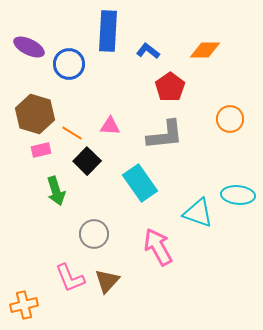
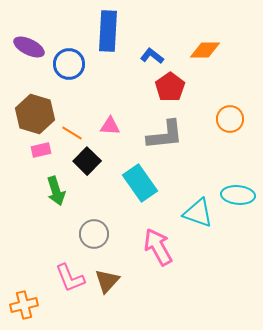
blue L-shape: moved 4 px right, 5 px down
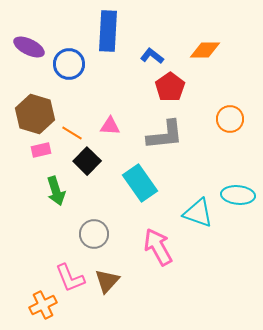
orange cross: moved 19 px right; rotated 12 degrees counterclockwise
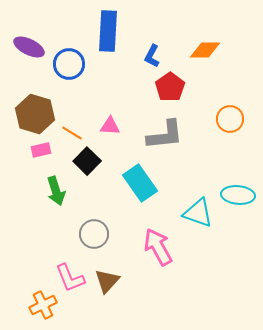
blue L-shape: rotated 100 degrees counterclockwise
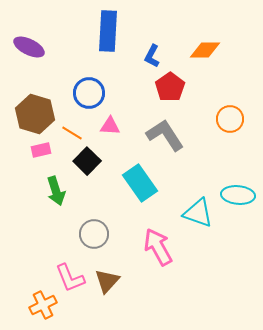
blue circle: moved 20 px right, 29 px down
gray L-shape: rotated 117 degrees counterclockwise
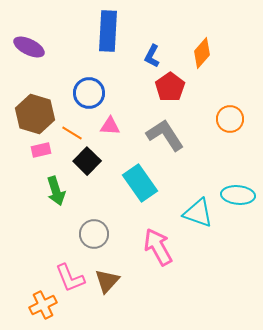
orange diamond: moved 3 px left, 3 px down; rotated 48 degrees counterclockwise
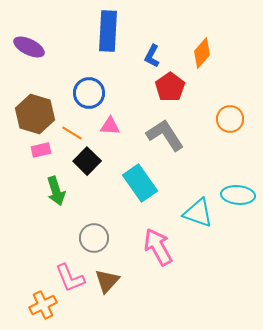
gray circle: moved 4 px down
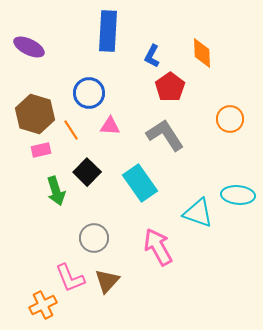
orange diamond: rotated 44 degrees counterclockwise
orange line: moved 1 px left, 3 px up; rotated 25 degrees clockwise
black square: moved 11 px down
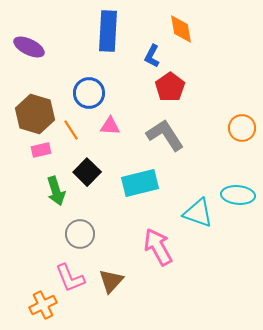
orange diamond: moved 21 px left, 24 px up; rotated 8 degrees counterclockwise
orange circle: moved 12 px right, 9 px down
cyan rectangle: rotated 69 degrees counterclockwise
gray circle: moved 14 px left, 4 px up
brown triangle: moved 4 px right
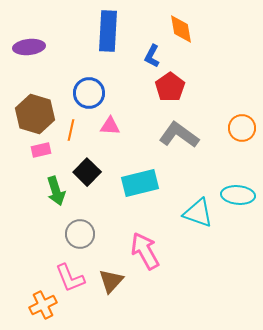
purple ellipse: rotated 32 degrees counterclockwise
orange line: rotated 45 degrees clockwise
gray L-shape: moved 14 px right; rotated 21 degrees counterclockwise
pink arrow: moved 13 px left, 4 px down
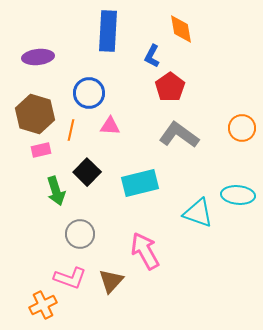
purple ellipse: moved 9 px right, 10 px down
pink L-shape: rotated 48 degrees counterclockwise
